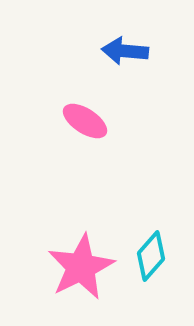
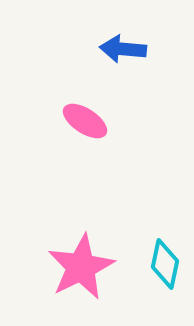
blue arrow: moved 2 px left, 2 px up
cyan diamond: moved 14 px right, 8 px down; rotated 30 degrees counterclockwise
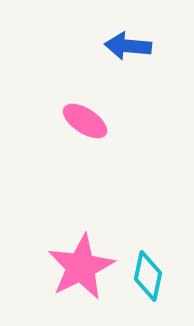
blue arrow: moved 5 px right, 3 px up
cyan diamond: moved 17 px left, 12 px down
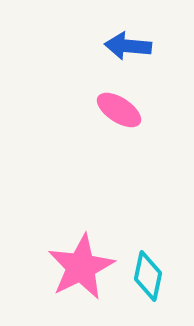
pink ellipse: moved 34 px right, 11 px up
